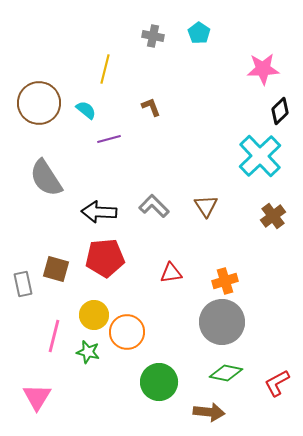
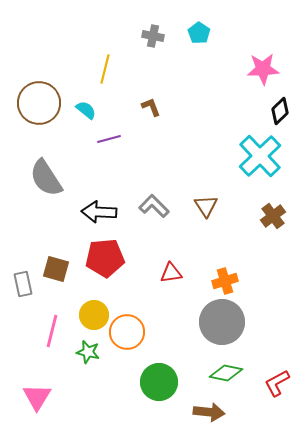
pink line: moved 2 px left, 5 px up
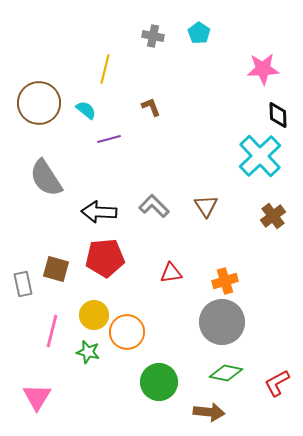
black diamond: moved 2 px left, 4 px down; rotated 48 degrees counterclockwise
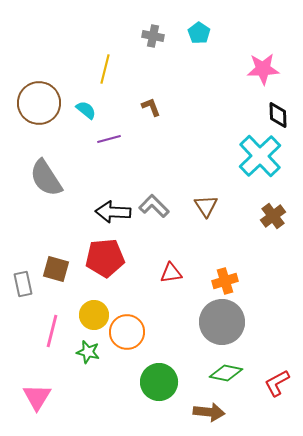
black arrow: moved 14 px right
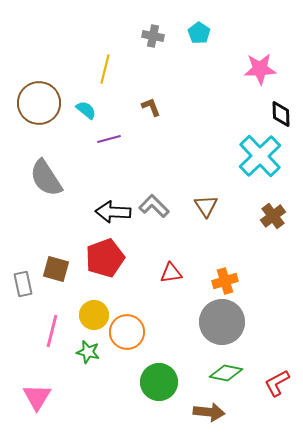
pink star: moved 3 px left
black diamond: moved 3 px right, 1 px up
red pentagon: rotated 15 degrees counterclockwise
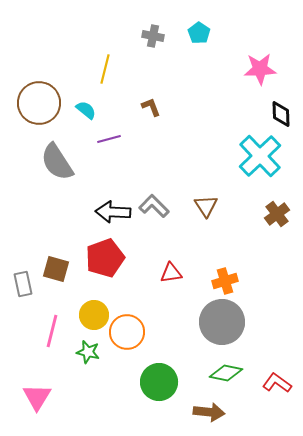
gray semicircle: moved 11 px right, 16 px up
brown cross: moved 4 px right, 2 px up
red L-shape: rotated 64 degrees clockwise
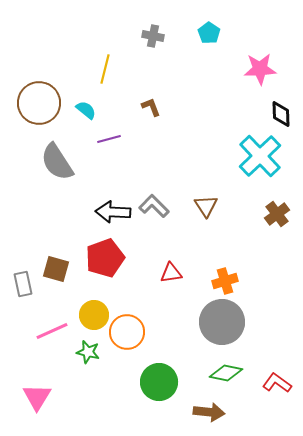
cyan pentagon: moved 10 px right
pink line: rotated 52 degrees clockwise
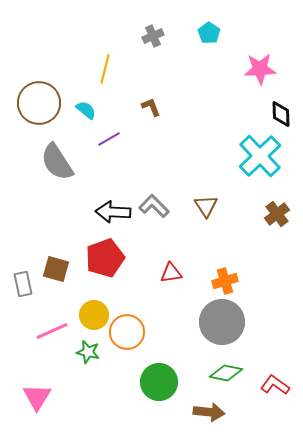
gray cross: rotated 35 degrees counterclockwise
purple line: rotated 15 degrees counterclockwise
red L-shape: moved 2 px left, 2 px down
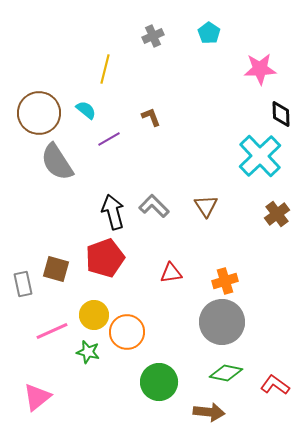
brown circle: moved 10 px down
brown L-shape: moved 10 px down
black arrow: rotated 72 degrees clockwise
pink triangle: rotated 20 degrees clockwise
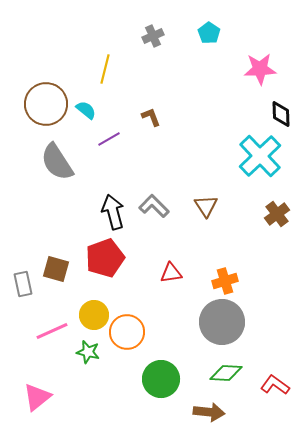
brown circle: moved 7 px right, 9 px up
green diamond: rotated 8 degrees counterclockwise
green circle: moved 2 px right, 3 px up
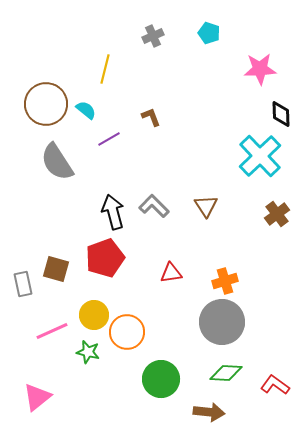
cyan pentagon: rotated 15 degrees counterclockwise
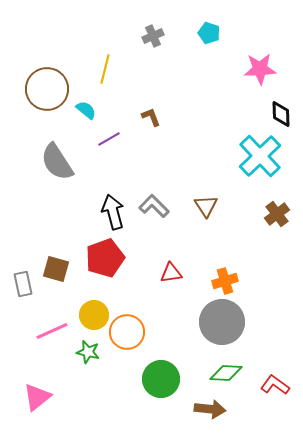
brown circle: moved 1 px right, 15 px up
brown arrow: moved 1 px right, 3 px up
